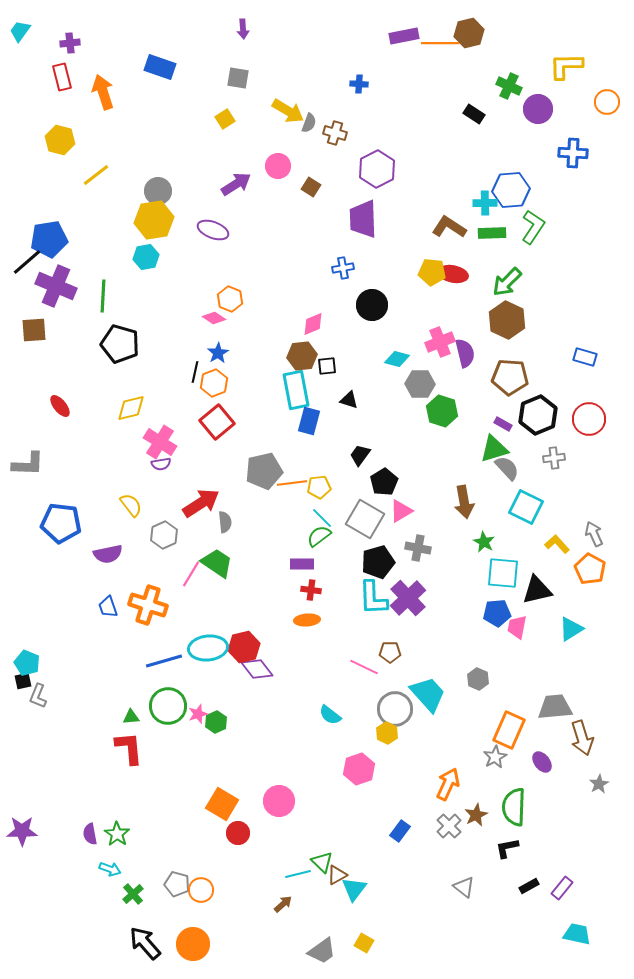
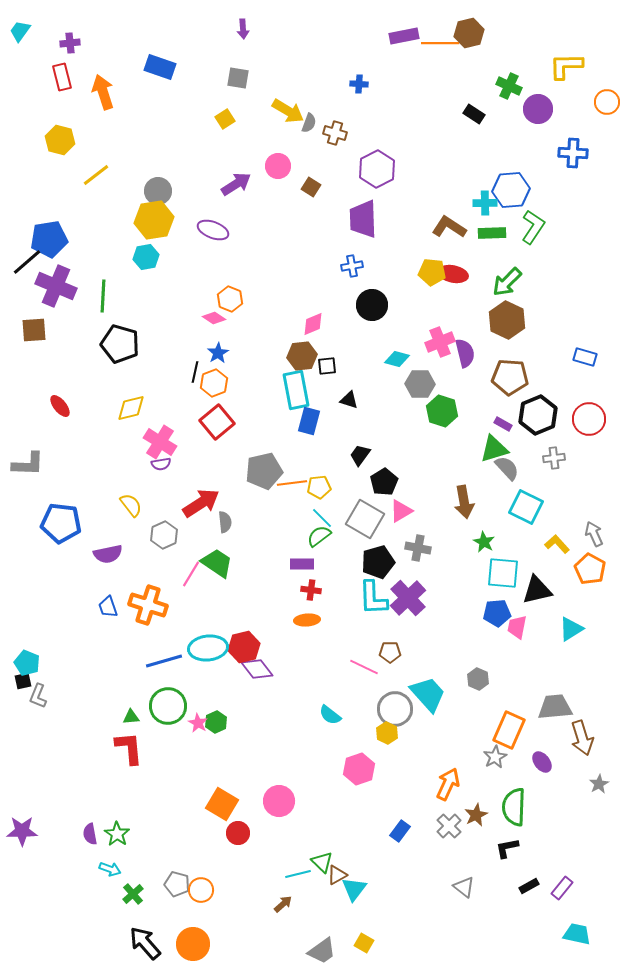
blue cross at (343, 268): moved 9 px right, 2 px up
pink star at (198, 714): moved 9 px down; rotated 24 degrees counterclockwise
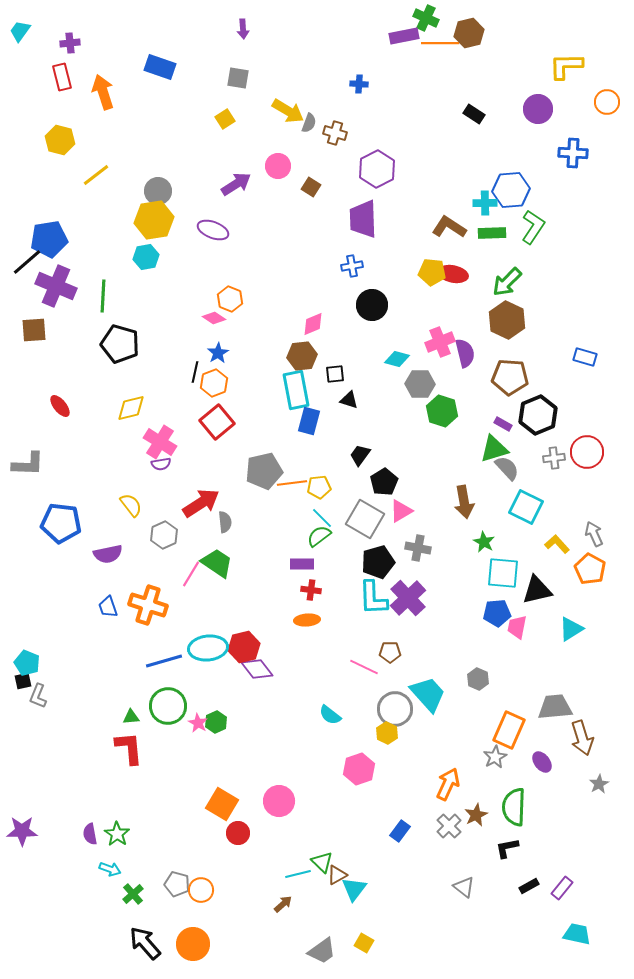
green cross at (509, 86): moved 83 px left, 68 px up
black square at (327, 366): moved 8 px right, 8 px down
red circle at (589, 419): moved 2 px left, 33 px down
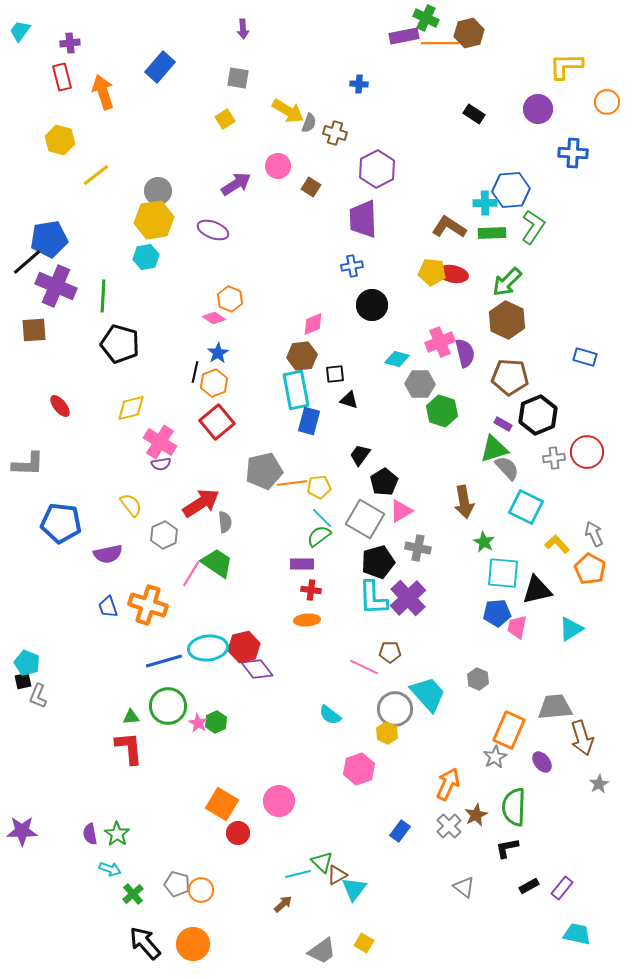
blue rectangle at (160, 67): rotated 68 degrees counterclockwise
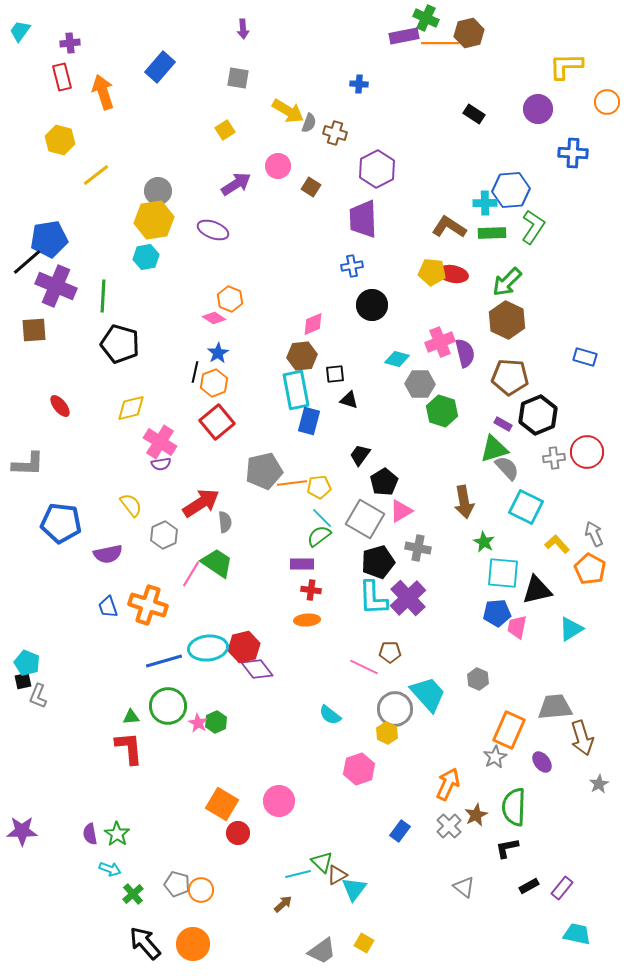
yellow square at (225, 119): moved 11 px down
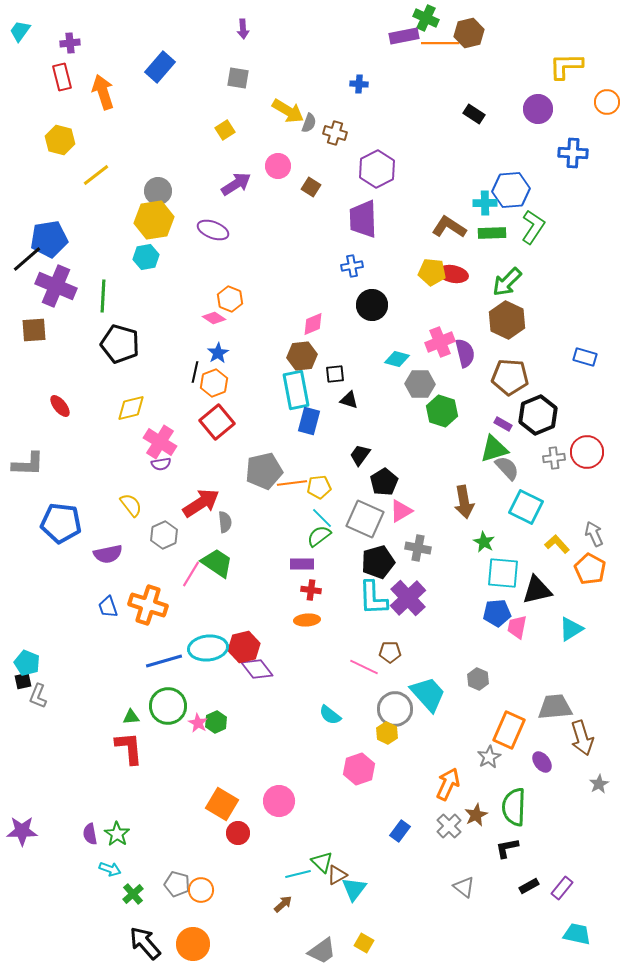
black line at (27, 262): moved 3 px up
gray square at (365, 519): rotated 6 degrees counterclockwise
gray star at (495, 757): moved 6 px left
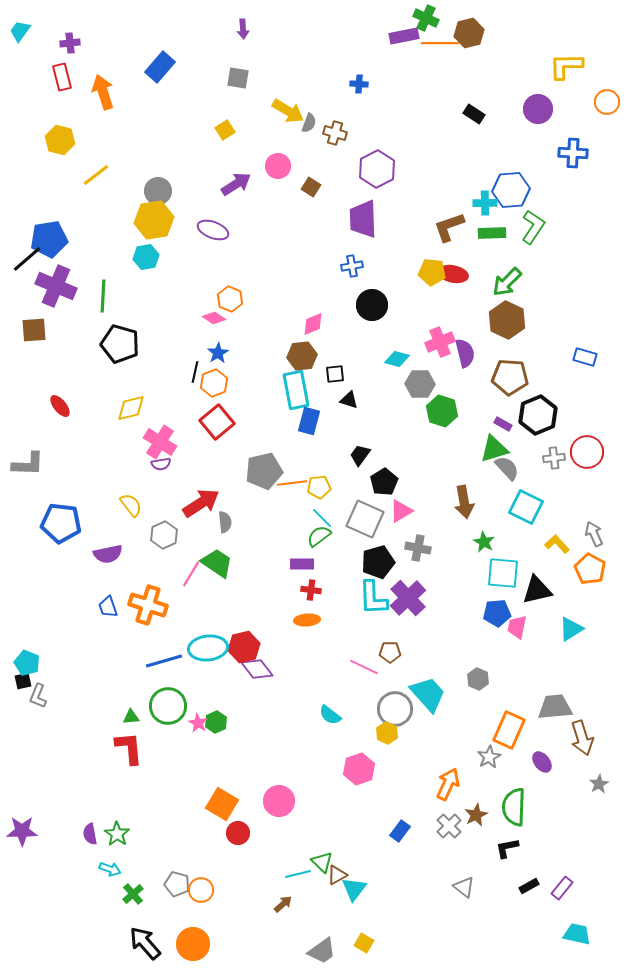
brown L-shape at (449, 227): rotated 52 degrees counterclockwise
